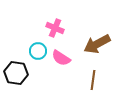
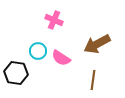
pink cross: moved 1 px left, 8 px up
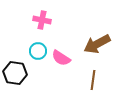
pink cross: moved 12 px left; rotated 12 degrees counterclockwise
black hexagon: moved 1 px left
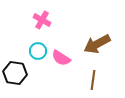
pink cross: rotated 18 degrees clockwise
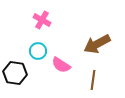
pink semicircle: moved 7 px down
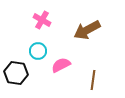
brown arrow: moved 10 px left, 14 px up
pink semicircle: rotated 120 degrees clockwise
black hexagon: moved 1 px right
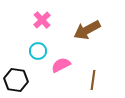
pink cross: rotated 18 degrees clockwise
black hexagon: moved 7 px down
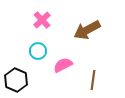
pink semicircle: moved 2 px right
black hexagon: rotated 15 degrees clockwise
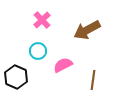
black hexagon: moved 3 px up
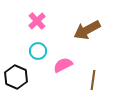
pink cross: moved 5 px left, 1 px down
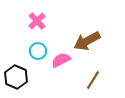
brown arrow: moved 11 px down
pink semicircle: moved 2 px left, 5 px up
brown line: rotated 24 degrees clockwise
